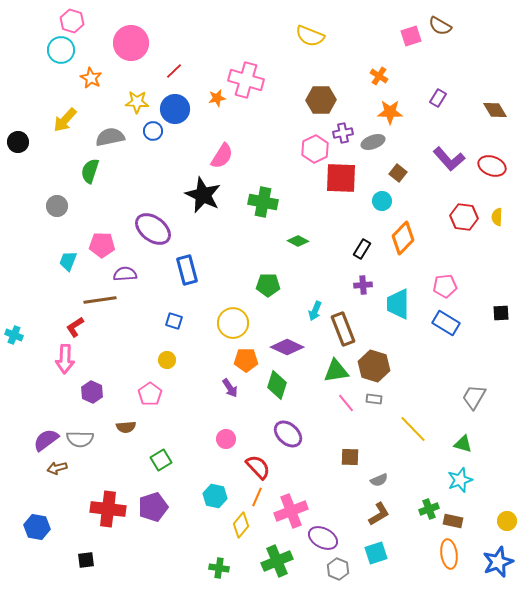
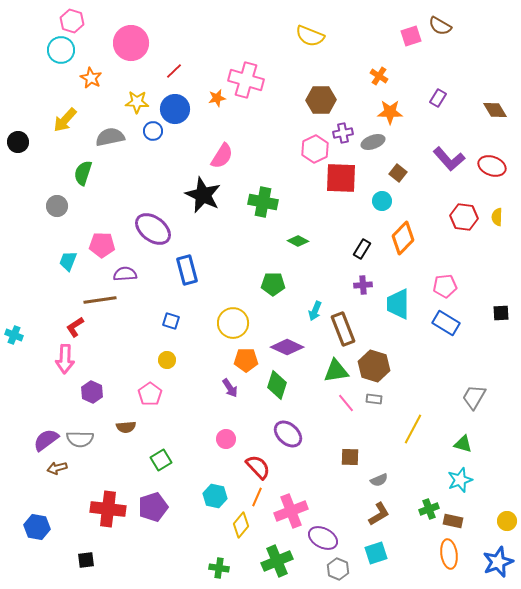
green semicircle at (90, 171): moved 7 px left, 2 px down
green pentagon at (268, 285): moved 5 px right, 1 px up
blue square at (174, 321): moved 3 px left
yellow line at (413, 429): rotated 72 degrees clockwise
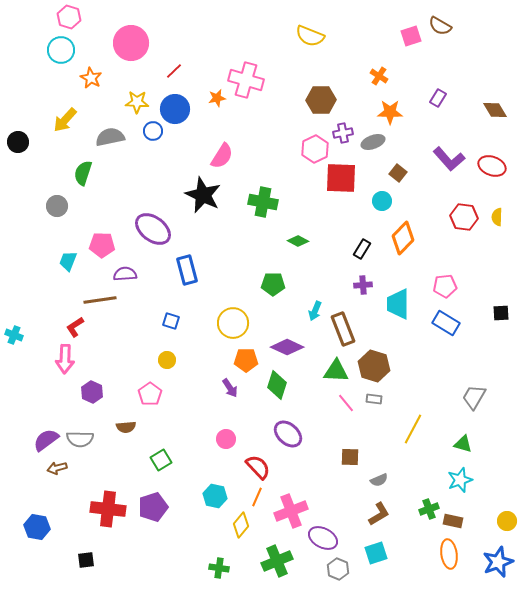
pink hexagon at (72, 21): moved 3 px left, 4 px up
green triangle at (336, 371): rotated 12 degrees clockwise
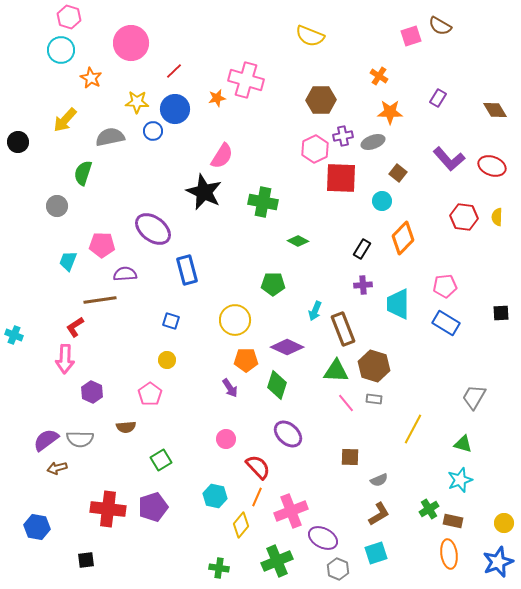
purple cross at (343, 133): moved 3 px down
black star at (203, 195): moved 1 px right, 3 px up
yellow circle at (233, 323): moved 2 px right, 3 px up
green cross at (429, 509): rotated 12 degrees counterclockwise
yellow circle at (507, 521): moved 3 px left, 2 px down
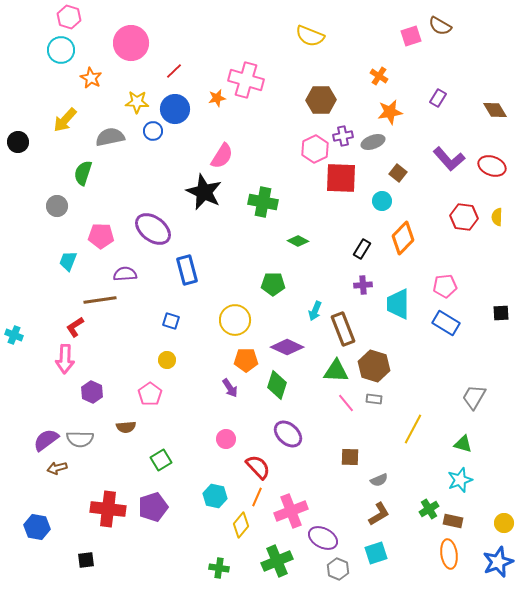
orange star at (390, 112): rotated 10 degrees counterclockwise
pink pentagon at (102, 245): moved 1 px left, 9 px up
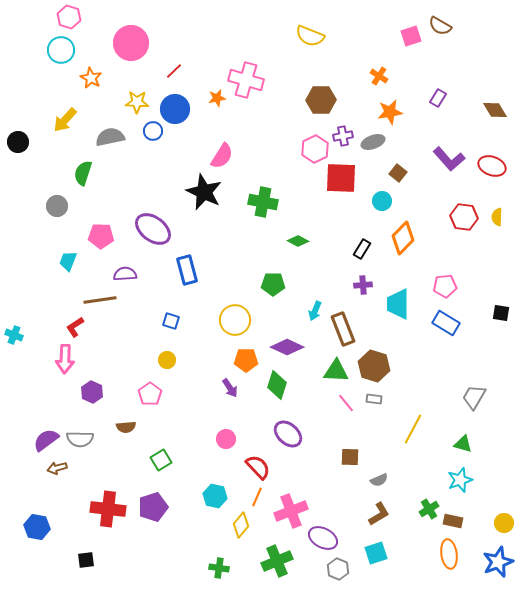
black square at (501, 313): rotated 12 degrees clockwise
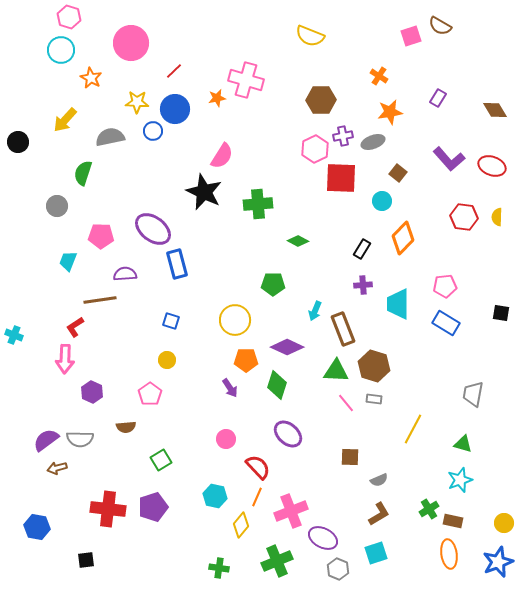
green cross at (263, 202): moved 5 px left, 2 px down; rotated 16 degrees counterclockwise
blue rectangle at (187, 270): moved 10 px left, 6 px up
gray trapezoid at (474, 397): moved 1 px left, 3 px up; rotated 20 degrees counterclockwise
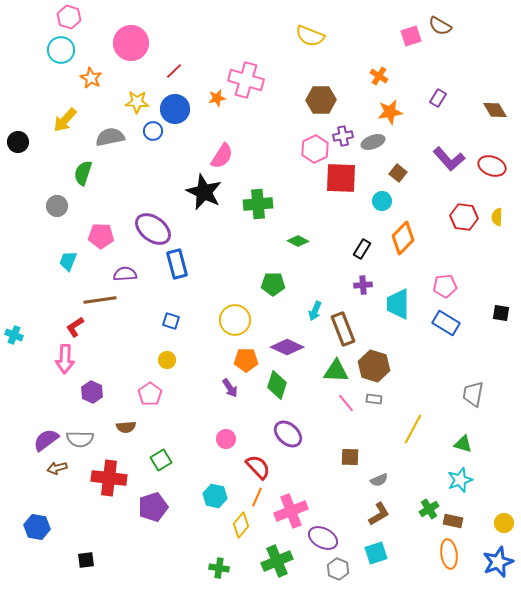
red cross at (108, 509): moved 1 px right, 31 px up
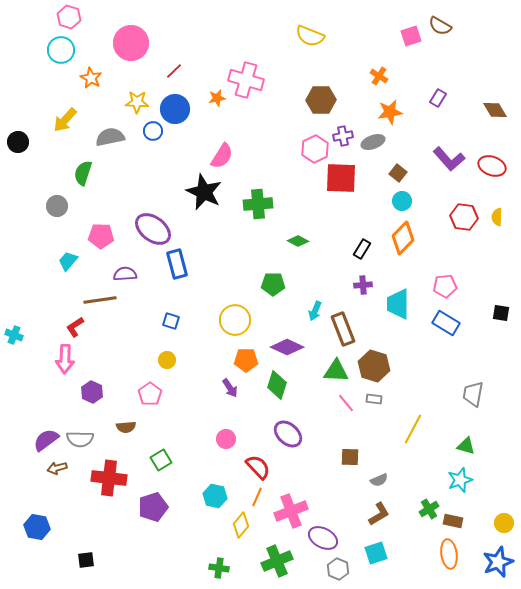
cyan circle at (382, 201): moved 20 px right
cyan trapezoid at (68, 261): rotated 20 degrees clockwise
green triangle at (463, 444): moved 3 px right, 2 px down
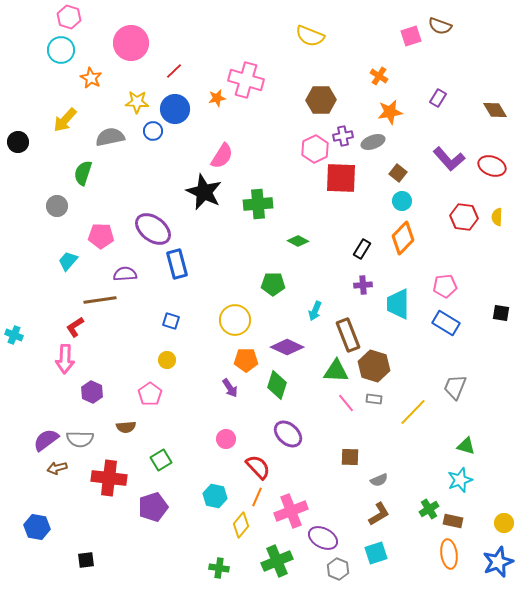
brown semicircle at (440, 26): rotated 10 degrees counterclockwise
brown rectangle at (343, 329): moved 5 px right, 6 px down
gray trapezoid at (473, 394): moved 18 px left, 7 px up; rotated 12 degrees clockwise
yellow line at (413, 429): moved 17 px up; rotated 16 degrees clockwise
